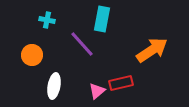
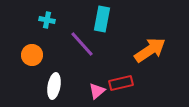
orange arrow: moved 2 px left
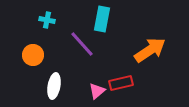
orange circle: moved 1 px right
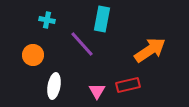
red rectangle: moved 7 px right, 2 px down
pink triangle: rotated 18 degrees counterclockwise
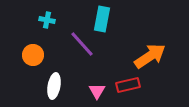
orange arrow: moved 6 px down
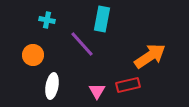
white ellipse: moved 2 px left
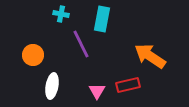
cyan cross: moved 14 px right, 6 px up
purple line: moved 1 px left; rotated 16 degrees clockwise
orange arrow: rotated 112 degrees counterclockwise
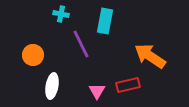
cyan rectangle: moved 3 px right, 2 px down
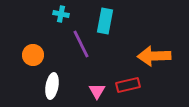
orange arrow: moved 4 px right; rotated 36 degrees counterclockwise
